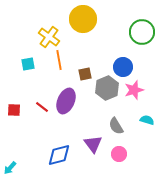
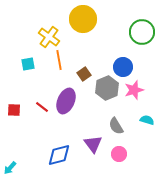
brown square: moved 1 px left; rotated 24 degrees counterclockwise
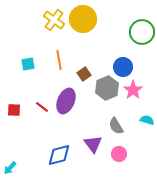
yellow cross: moved 5 px right, 17 px up
pink star: moved 1 px left; rotated 18 degrees counterclockwise
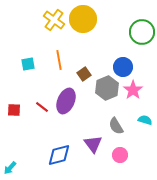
cyan semicircle: moved 2 px left
pink circle: moved 1 px right, 1 px down
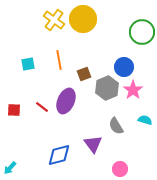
blue circle: moved 1 px right
brown square: rotated 16 degrees clockwise
pink circle: moved 14 px down
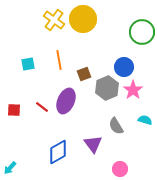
blue diamond: moved 1 px left, 3 px up; rotated 15 degrees counterclockwise
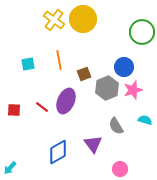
pink star: rotated 18 degrees clockwise
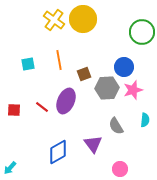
gray hexagon: rotated 20 degrees clockwise
cyan semicircle: rotated 80 degrees clockwise
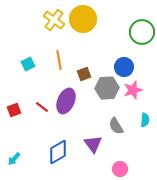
cyan square: rotated 16 degrees counterclockwise
red square: rotated 24 degrees counterclockwise
cyan arrow: moved 4 px right, 9 px up
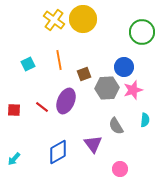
red square: rotated 24 degrees clockwise
